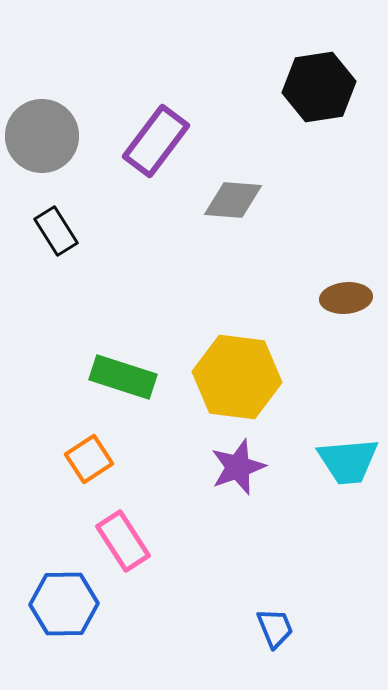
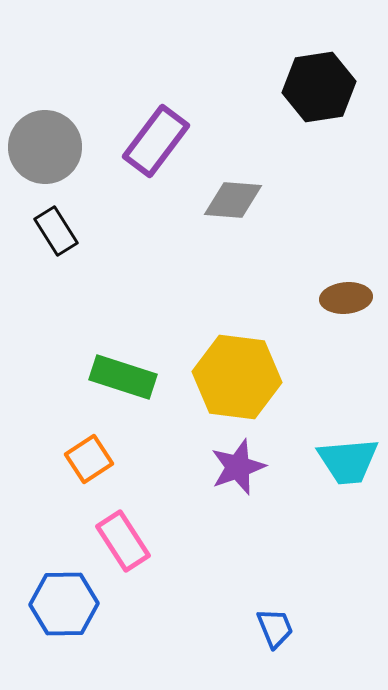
gray circle: moved 3 px right, 11 px down
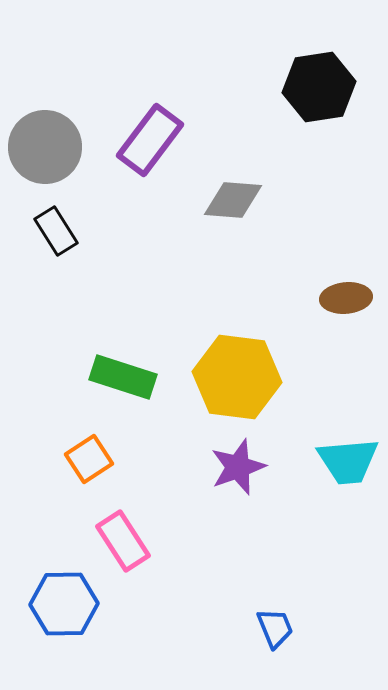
purple rectangle: moved 6 px left, 1 px up
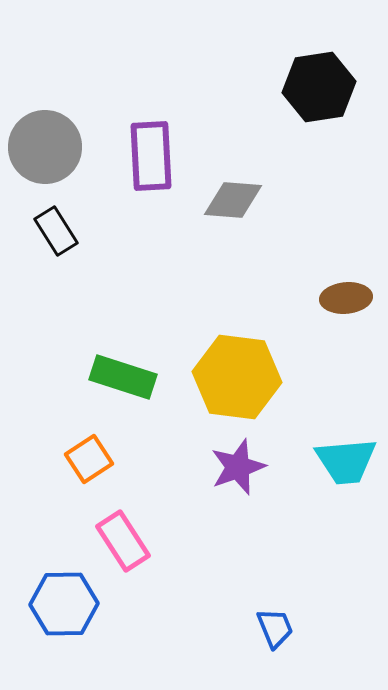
purple rectangle: moved 1 px right, 16 px down; rotated 40 degrees counterclockwise
cyan trapezoid: moved 2 px left
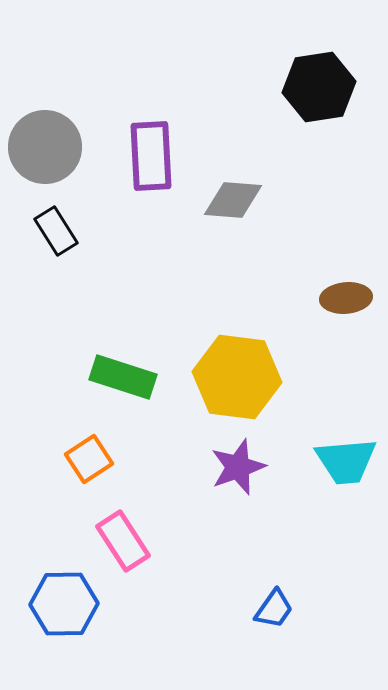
blue trapezoid: moved 1 px left, 19 px up; rotated 57 degrees clockwise
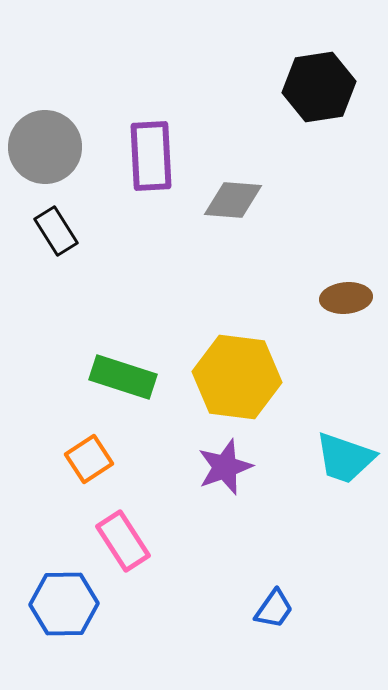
cyan trapezoid: moved 1 px left, 3 px up; rotated 24 degrees clockwise
purple star: moved 13 px left
